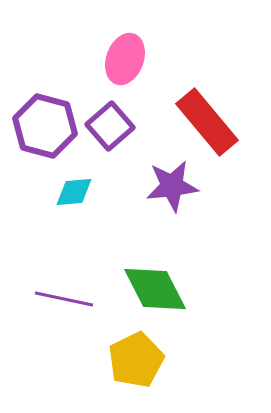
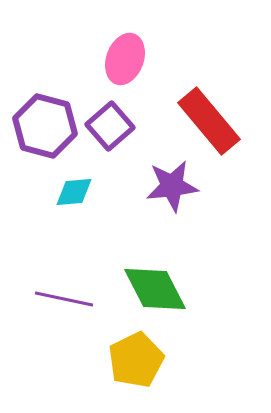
red rectangle: moved 2 px right, 1 px up
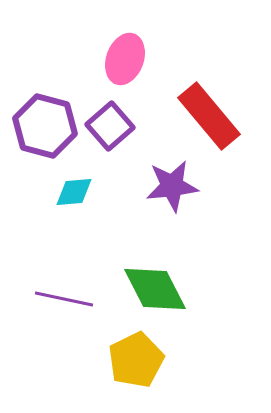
red rectangle: moved 5 px up
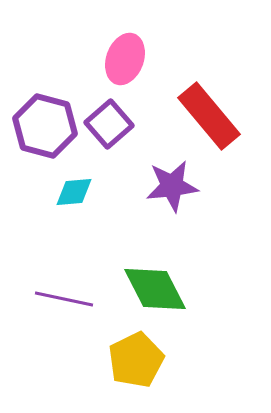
purple square: moved 1 px left, 2 px up
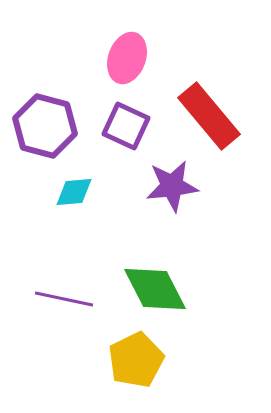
pink ellipse: moved 2 px right, 1 px up
purple square: moved 17 px right, 2 px down; rotated 24 degrees counterclockwise
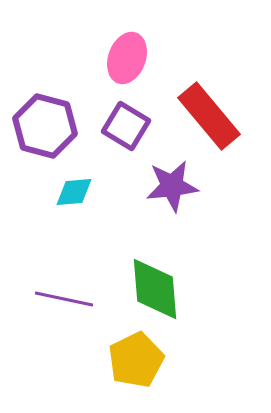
purple square: rotated 6 degrees clockwise
green diamond: rotated 22 degrees clockwise
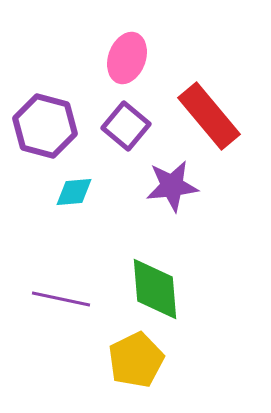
purple square: rotated 9 degrees clockwise
purple line: moved 3 px left
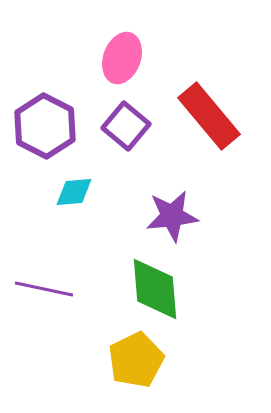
pink ellipse: moved 5 px left
purple hexagon: rotated 12 degrees clockwise
purple star: moved 30 px down
purple line: moved 17 px left, 10 px up
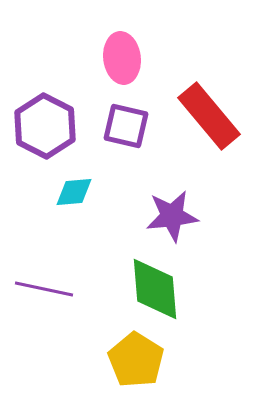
pink ellipse: rotated 27 degrees counterclockwise
purple square: rotated 27 degrees counterclockwise
yellow pentagon: rotated 14 degrees counterclockwise
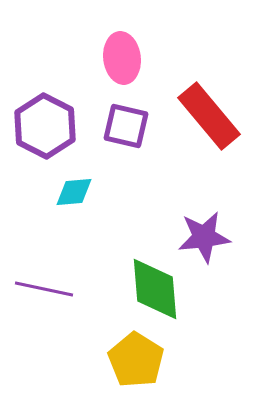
purple star: moved 32 px right, 21 px down
